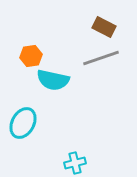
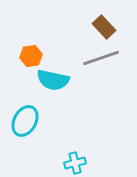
brown rectangle: rotated 20 degrees clockwise
cyan ellipse: moved 2 px right, 2 px up
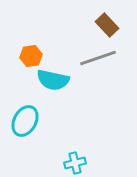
brown rectangle: moved 3 px right, 2 px up
gray line: moved 3 px left
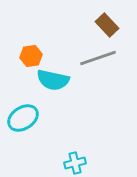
cyan ellipse: moved 2 px left, 3 px up; rotated 28 degrees clockwise
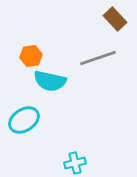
brown rectangle: moved 8 px right, 6 px up
cyan semicircle: moved 3 px left, 1 px down
cyan ellipse: moved 1 px right, 2 px down
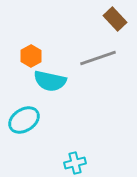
orange hexagon: rotated 20 degrees counterclockwise
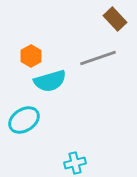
cyan semicircle: rotated 28 degrees counterclockwise
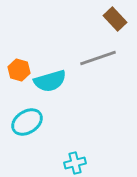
orange hexagon: moved 12 px left, 14 px down; rotated 15 degrees counterclockwise
cyan ellipse: moved 3 px right, 2 px down
